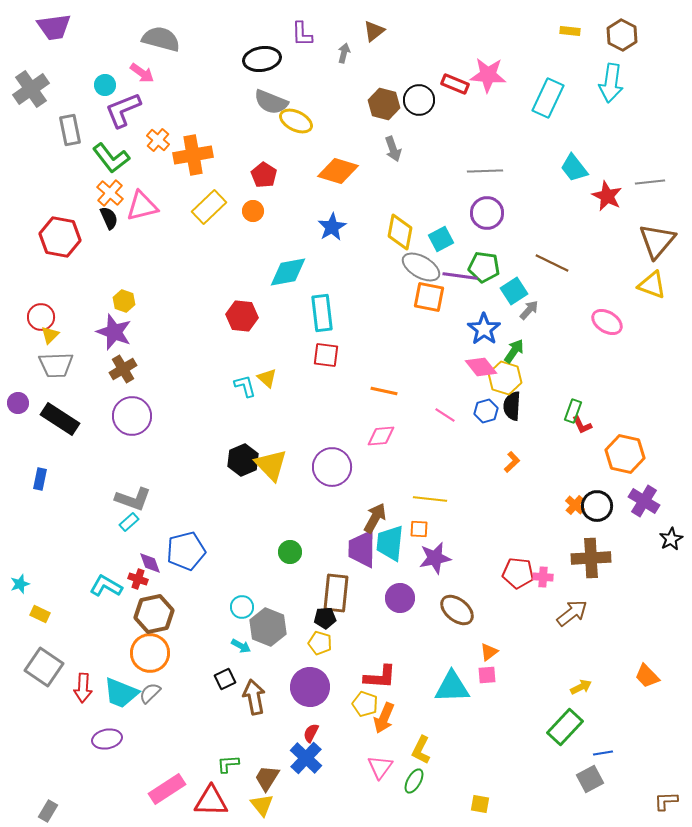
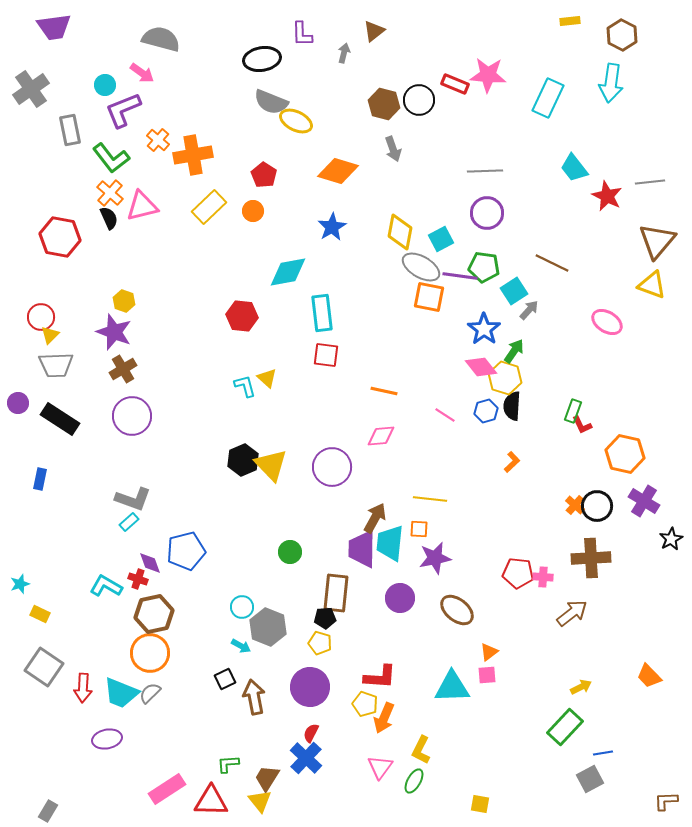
yellow rectangle at (570, 31): moved 10 px up; rotated 12 degrees counterclockwise
orange trapezoid at (647, 676): moved 2 px right
yellow triangle at (262, 805): moved 2 px left, 4 px up
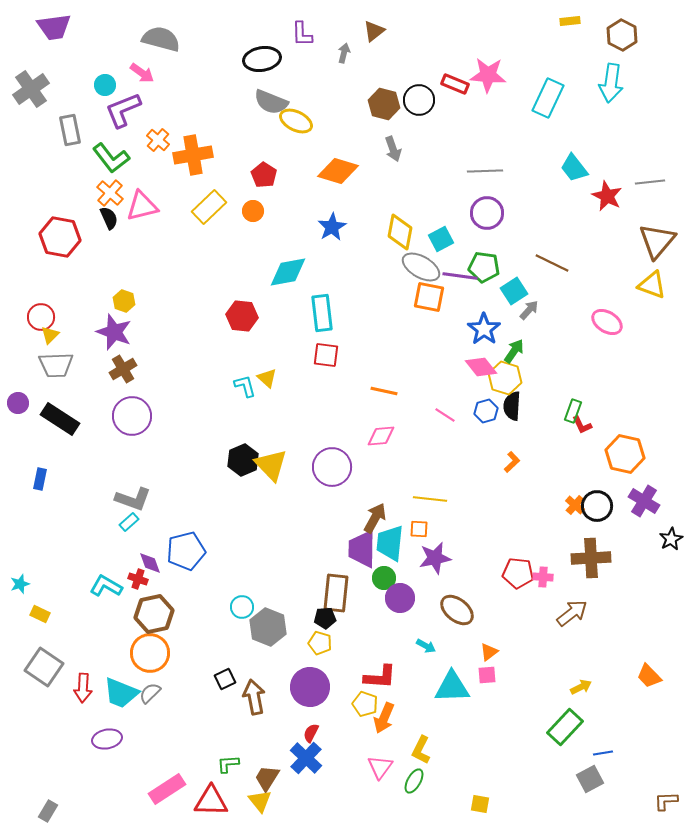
green circle at (290, 552): moved 94 px right, 26 px down
cyan arrow at (241, 646): moved 185 px right
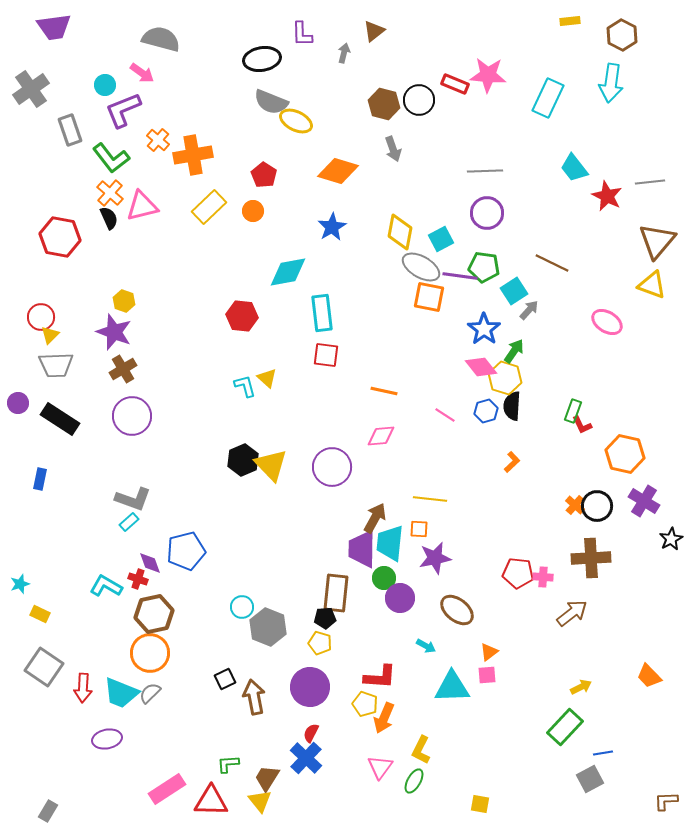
gray rectangle at (70, 130): rotated 8 degrees counterclockwise
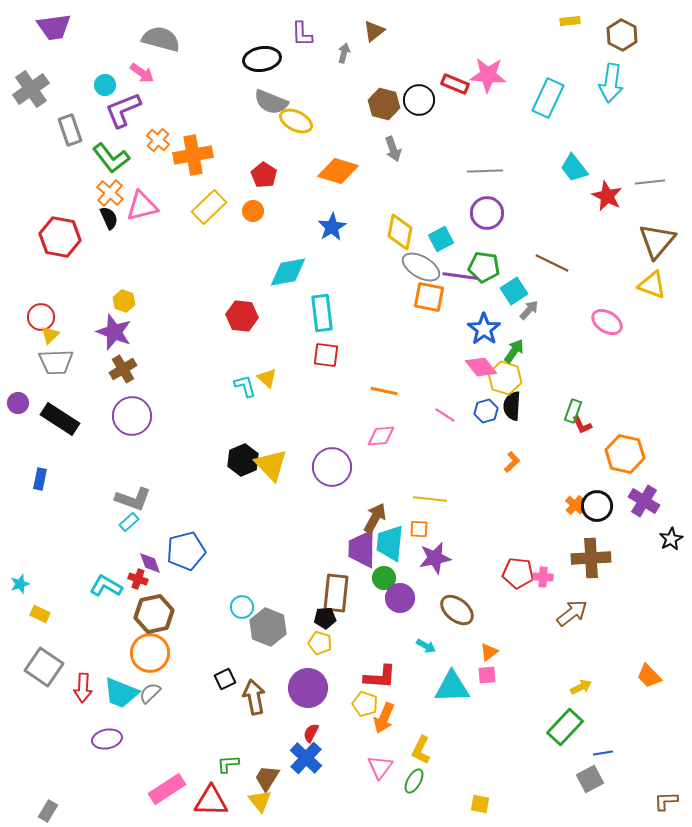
gray trapezoid at (56, 365): moved 3 px up
purple circle at (310, 687): moved 2 px left, 1 px down
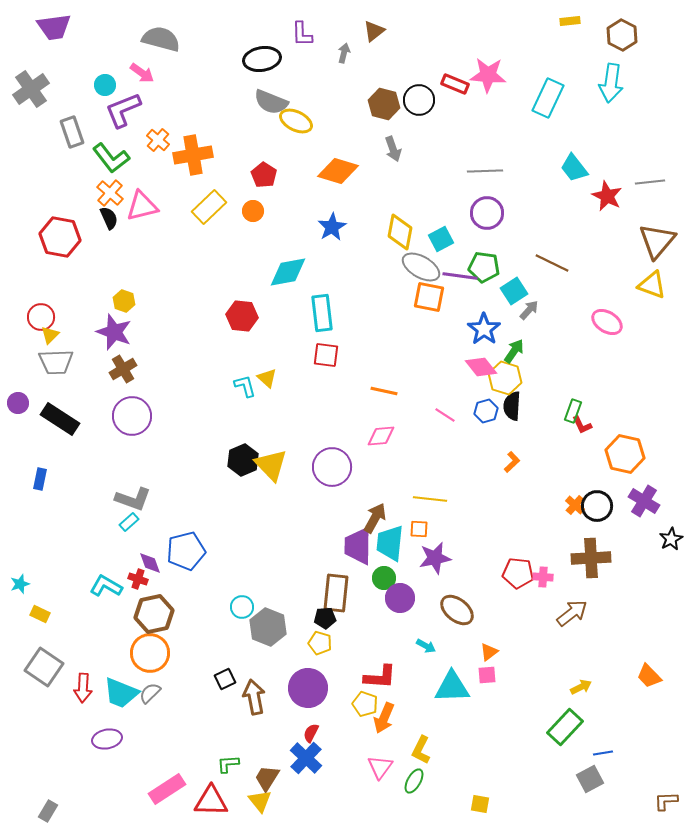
gray rectangle at (70, 130): moved 2 px right, 2 px down
purple trapezoid at (362, 549): moved 4 px left, 3 px up
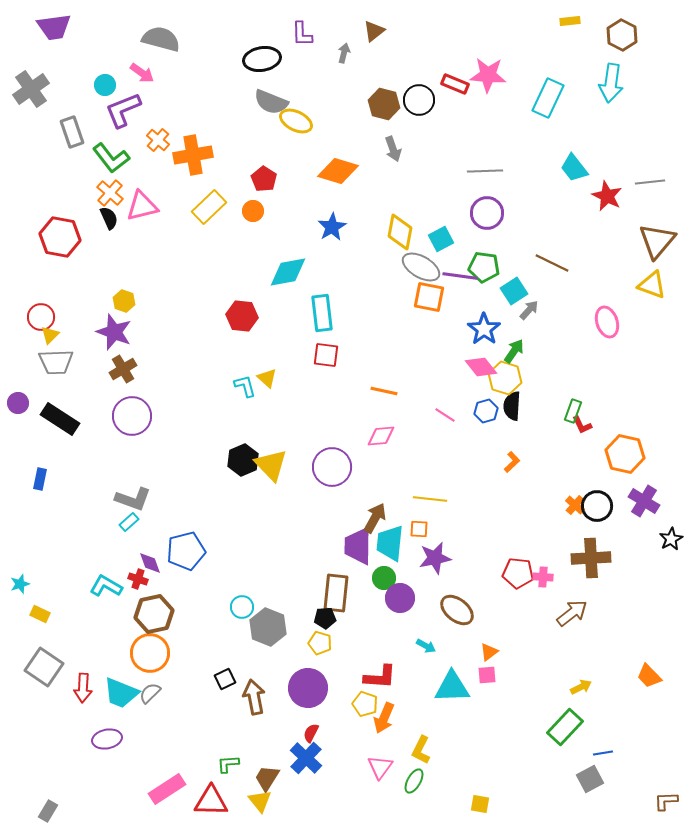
red pentagon at (264, 175): moved 4 px down
pink ellipse at (607, 322): rotated 40 degrees clockwise
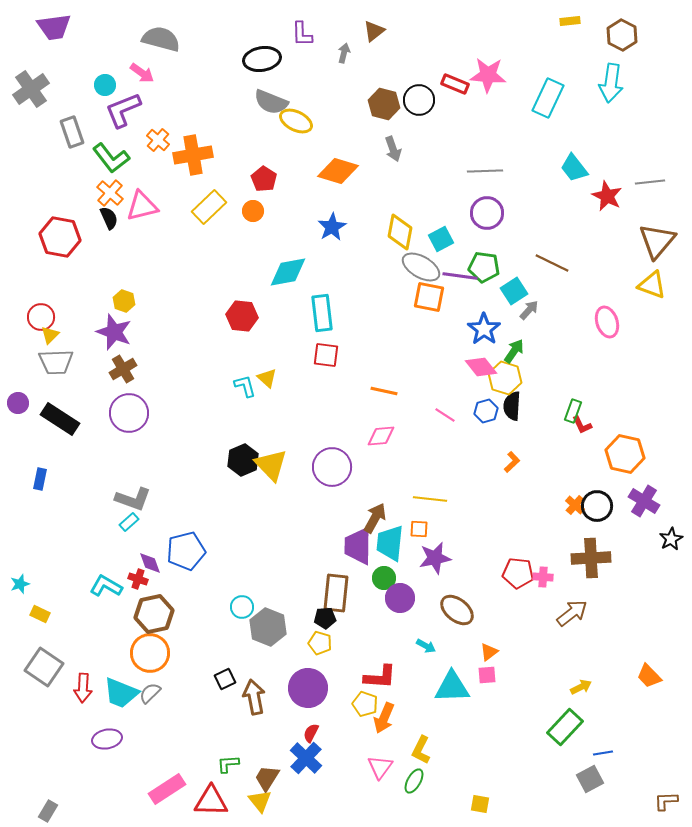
purple circle at (132, 416): moved 3 px left, 3 px up
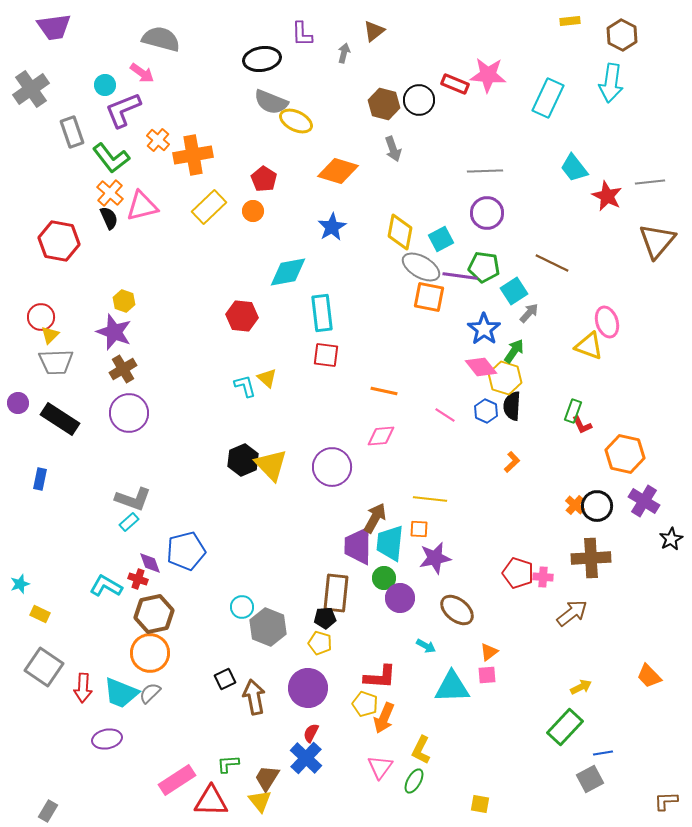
red hexagon at (60, 237): moved 1 px left, 4 px down
yellow triangle at (652, 285): moved 63 px left, 61 px down
gray arrow at (529, 310): moved 3 px down
blue hexagon at (486, 411): rotated 20 degrees counterclockwise
red pentagon at (518, 573): rotated 12 degrees clockwise
pink rectangle at (167, 789): moved 10 px right, 9 px up
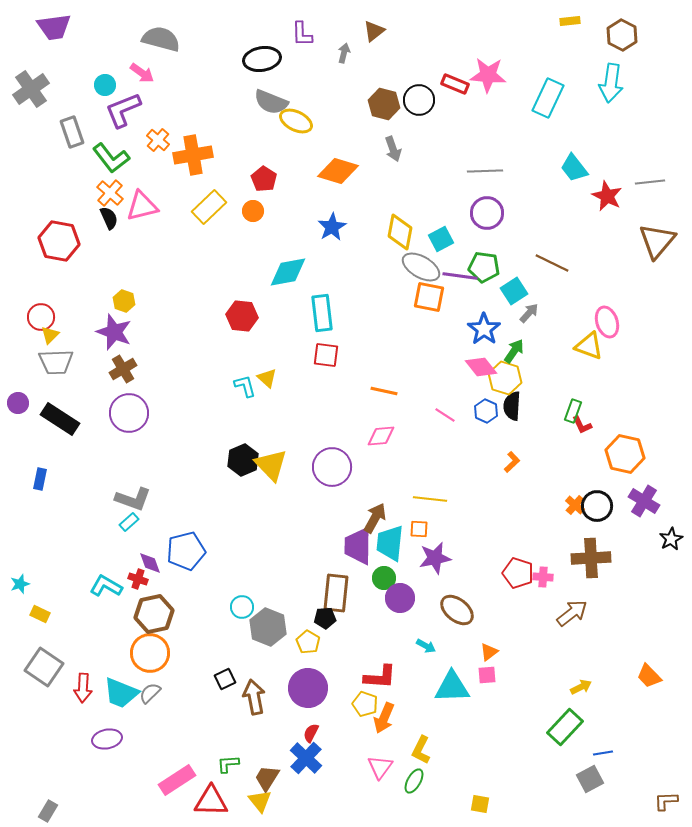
yellow pentagon at (320, 643): moved 12 px left, 1 px up; rotated 15 degrees clockwise
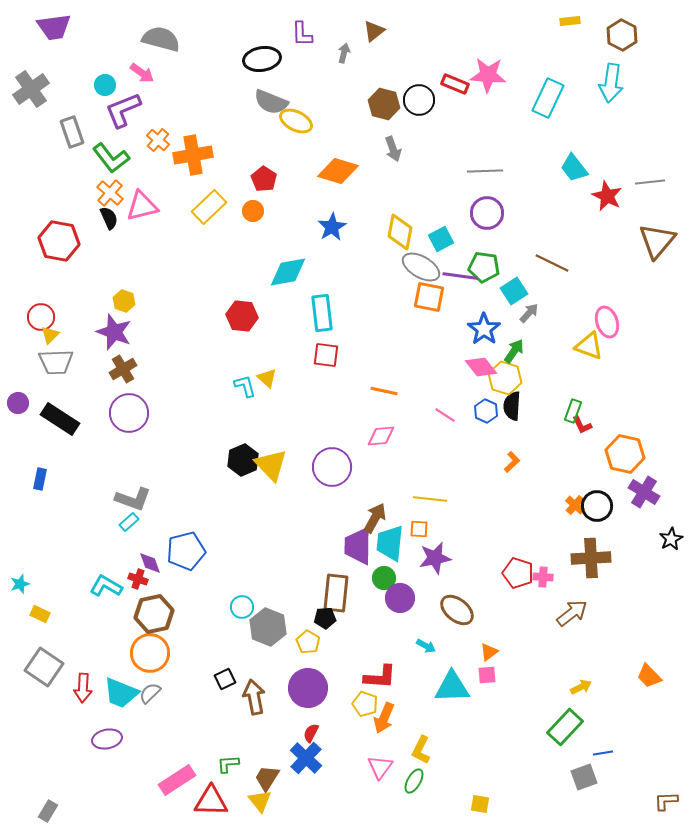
purple cross at (644, 501): moved 9 px up
gray square at (590, 779): moved 6 px left, 2 px up; rotated 8 degrees clockwise
